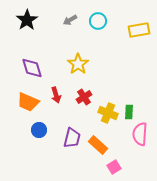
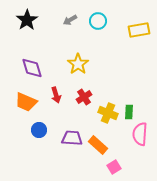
orange trapezoid: moved 2 px left
purple trapezoid: rotated 100 degrees counterclockwise
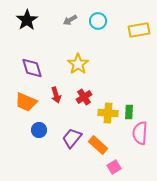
yellow cross: rotated 18 degrees counterclockwise
pink semicircle: moved 1 px up
purple trapezoid: rotated 55 degrees counterclockwise
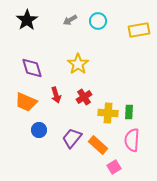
pink semicircle: moved 8 px left, 7 px down
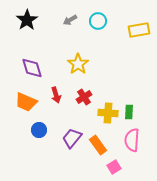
orange rectangle: rotated 12 degrees clockwise
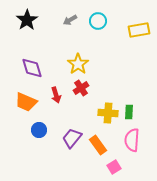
red cross: moved 3 px left, 9 px up
